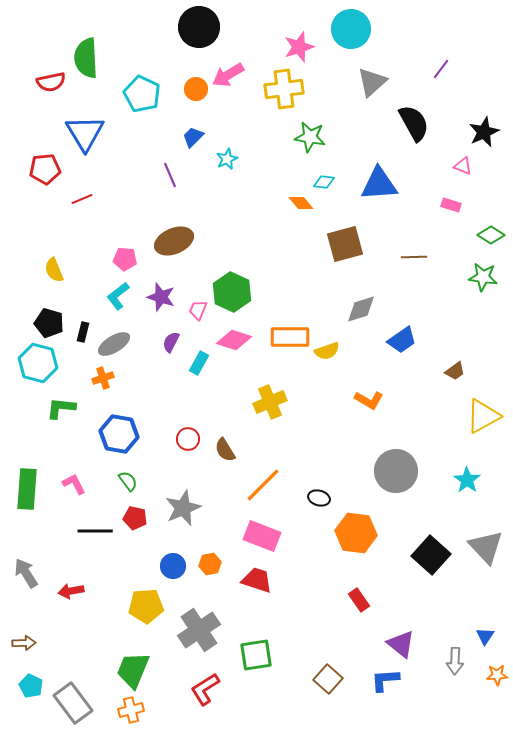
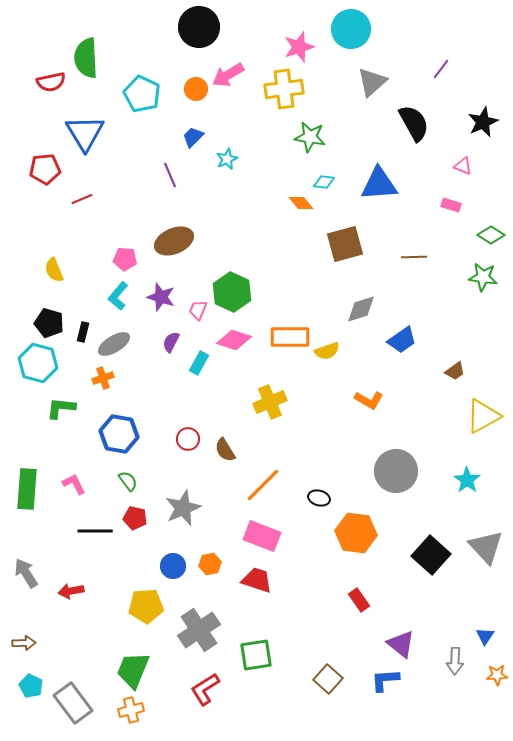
black star at (484, 132): moved 1 px left, 10 px up
cyan L-shape at (118, 296): rotated 12 degrees counterclockwise
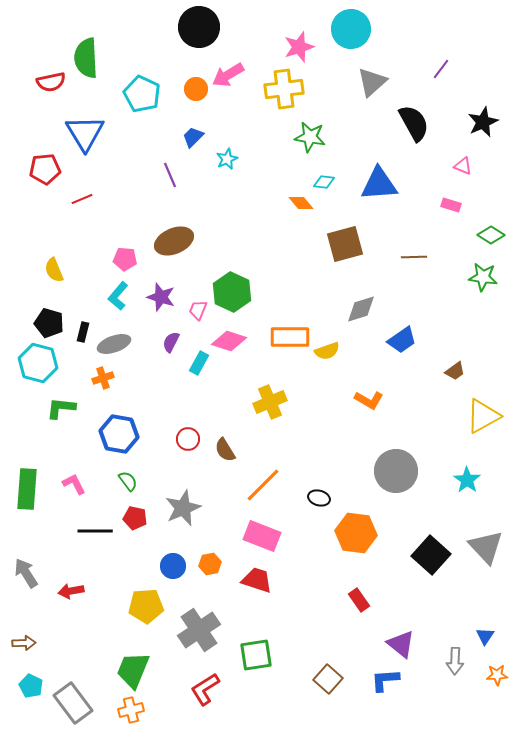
pink diamond at (234, 340): moved 5 px left, 1 px down
gray ellipse at (114, 344): rotated 12 degrees clockwise
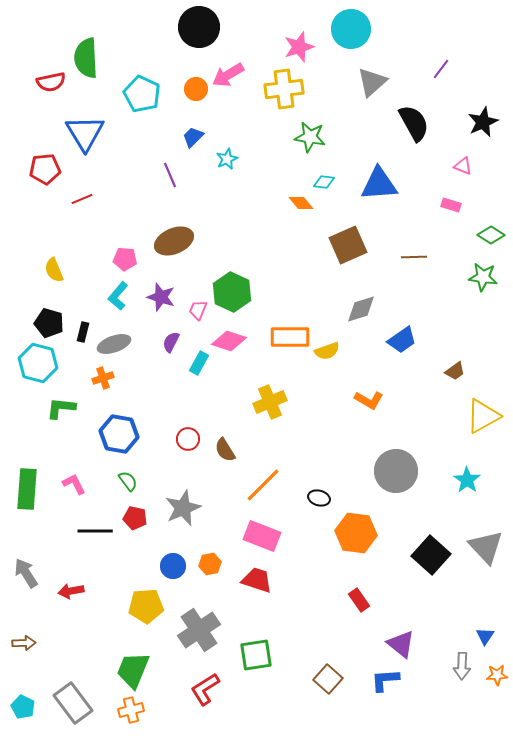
brown square at (345, 244): moved 3 px right, 1 px down; rotated 9 degrees counterclockwise
gray arrow at (455, 661): moved 7 px right, 5 px down
cyan pentagon at (31, 686): moved 8 px left, 21 px down
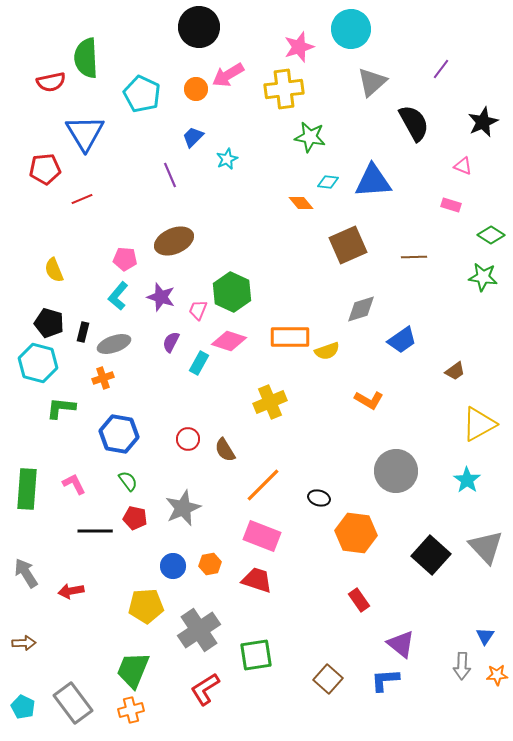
cyan diamond at (324, 182): moved 4 px right
blue triangle at (379, 184): moved 6 px left, 3 px up
yellow triangle at (483, 416): moved 4 px left, 8 px down
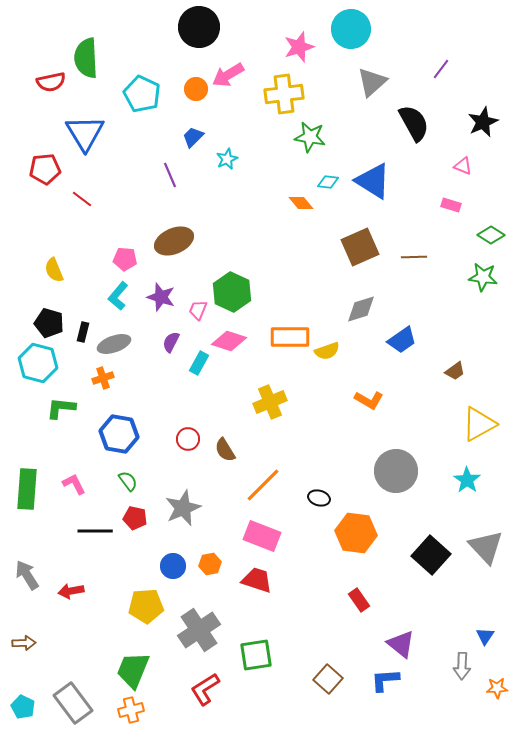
yellow cross at (284, 89): moved 5 px down
blue triangle at (373, 181): rotated 36 degrees clockwise
red line at (82, 199): rotated 60 degrees clockwise
brown square at (348, 245): moved 12 px right, 2 px down
gray arrow at (26, 573): moved 1 px right, 2 px down
orange star at (497, 675): moved 13 px down
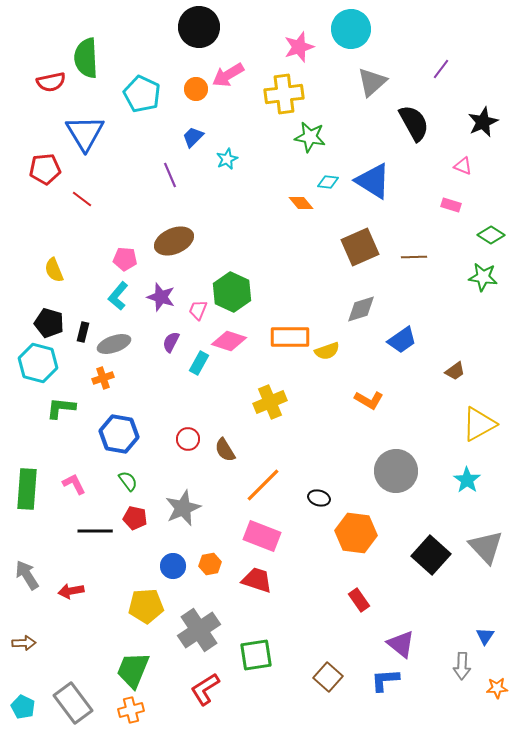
brown square at (328, 679): moved 2 px up
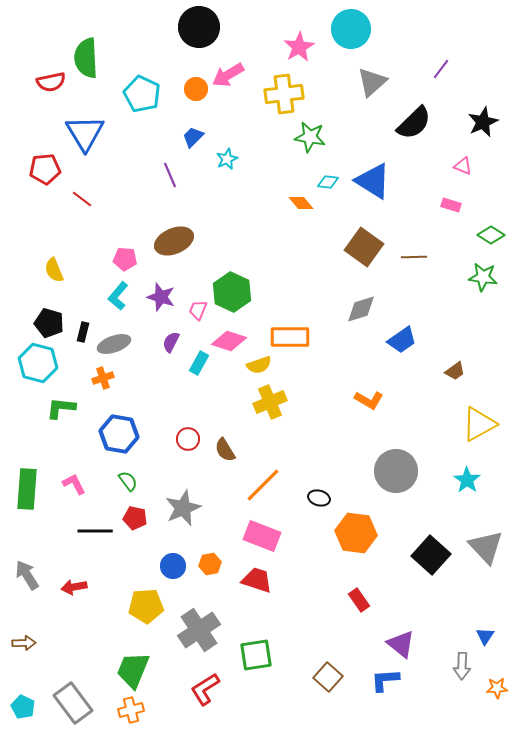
pink star at (299, 47): rotated 12 degrees counterclockwise
black semicircle at (414, 123): rotated 75 degrees clockwise
brown square at (360, 247): moved 4 px right; rotated 30 degrees counterclockwise
yellow semicircle at (327, 351): moved 68 px left, 14 px down
red arrow at (71, 591): moved 3 px right, 4 px up
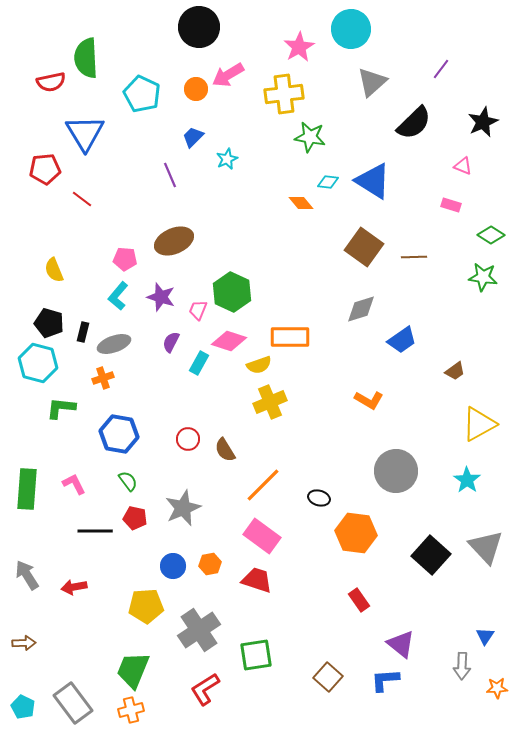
pink rectangle at (262, 536): rotated 15 degrees clockwise
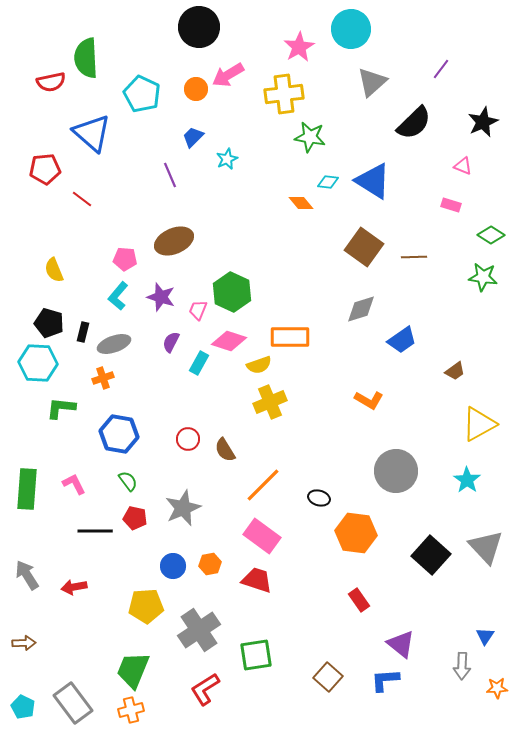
blue triangle at (85, 133): moved 7 px right; rotated 18 degrees counterclockwise
cyan hexagon at (38, 363): rotated 12 degrees counterclockwise
